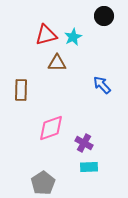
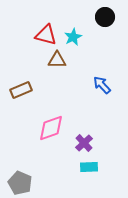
black circle: moved 1 px right, 1 px down
red triangle: rotated 30 degrees clockwise
brown triangle: moved 3 px up
brown rectangle: rotated 65 degrees clockwise
purple cross: rotated 18 degrees clockwise
gray pentagon: moved 23 px left; rotated 15 degrees counterclockwise
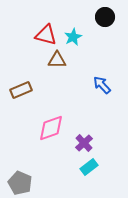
cyan rectangle: rotated 36 degrees counterclockwise
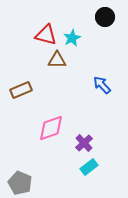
cyan star: moved 1 px left, 1 px down
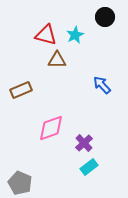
cyan star: moved 3 px right, 3 px up
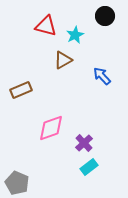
black circle: moved 1 px up
red triangle: moved 9 px up
brown triangle: moved 6 px right; rotated 30 degrees counterclockwise
blue arrow: moved 9 px up
gray pentagon: moved 3 px left
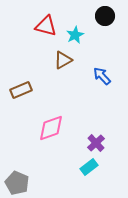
purple cross: moved 12 px right
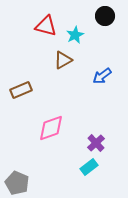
blue arrow: rotated 84 degrees counterclockwise
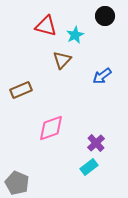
brown triangle: moved 1 px left; rotated 18 degrees counterclockwise
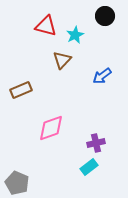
purple cross: rotated 30 degrees clockwise
